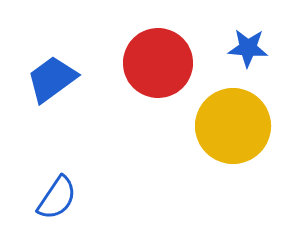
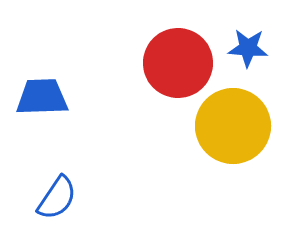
red circle: moved 20 px right
blue trapezoid: moved 10 px left, 18 px down; rotated 34 degrees clockwise
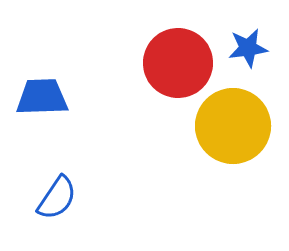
blue star: rotated 12 degrees counterclockwise
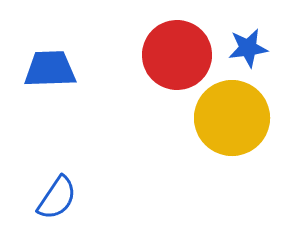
red circle: moved 1 px left, 8 px up
blue trapezoid: moved 8 px right, 28 px up
yellow circle: moved 1 px left, 8 px up
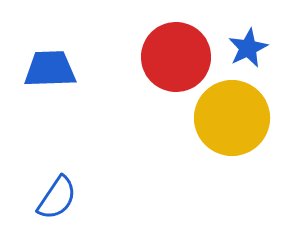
blue star: rotated 18 degrees counterclockwise
red circle: moved 1 px left, 2 px down
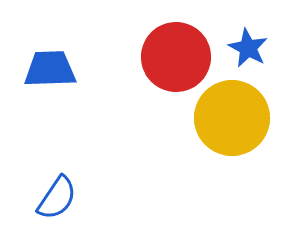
blue star: rotated 18 degrees counterclockwise
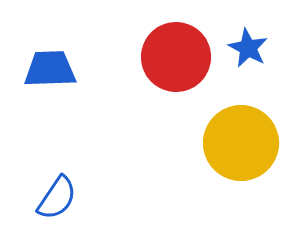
yellow circle: moved 9 px right, 25 px down
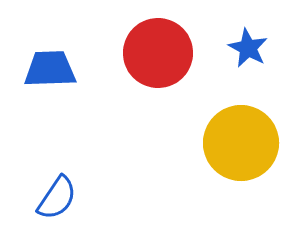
red circle: moved 18 px left, 4 px up
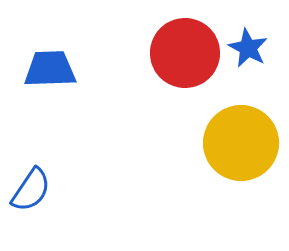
red circle: moved 27 px right
blue semicircle: moved 26 px left, 8 px up
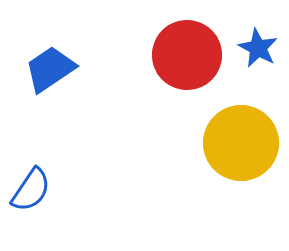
blue star: moved 10 px right
red circle: moved 2 px right, 2 px down
blue trapezoid: rotated 32 degrees counterclockwise
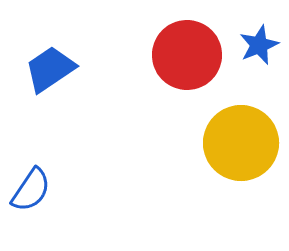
blue star: moved 1 px right, 3 px up; rotated 21 degrees clockwise
